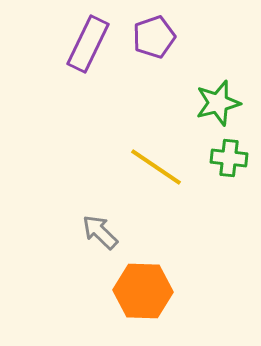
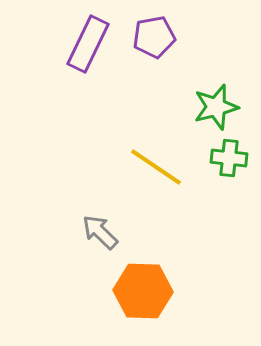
purple pentagon: rotated 9 degrees clockwise
green star: moved 2 px left, 4 px down
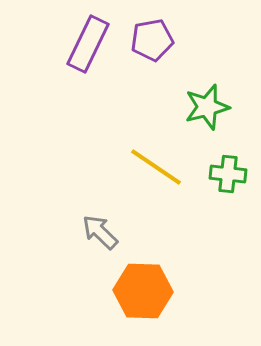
purple pentagon: moved 2 px left, 3 px down
green star: moved 9 px left
green cross: moved 1 px left, 16 px down
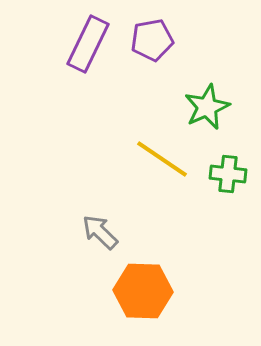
green star: rotated 9 degrees counterclockwise
yellow line: moved 6 px right, 8 px up
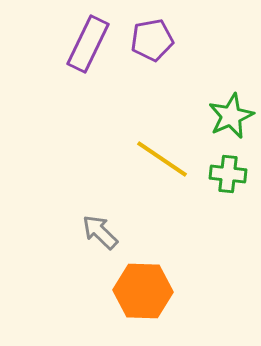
green star: moved 24 px right, 9 px down
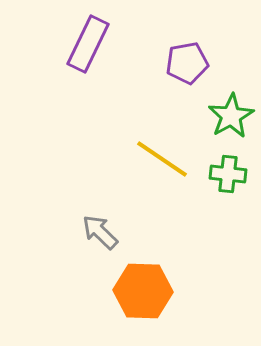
purple pentagon: moved 35 px right, 23 px down
green star: rotated 6 degrees counterclockwise
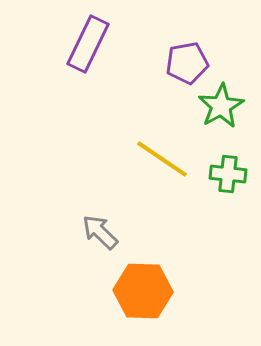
green star: moved 10 px left, 10 px up
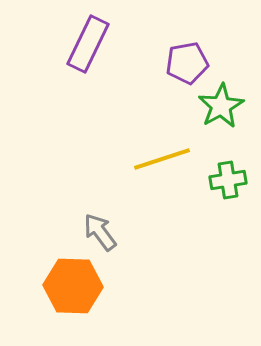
yellow line: rotated 52 degrees counterclockwise
green cross: moved 6 px down; rotated 15 degrees counterclockwise
gray arrow: rotated 9 degrees clockwise
orange hexagon: moved 70 px left, 5 px up
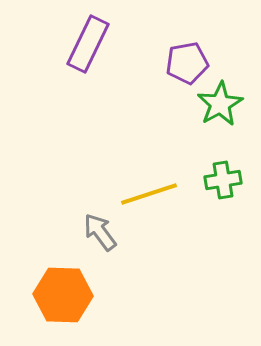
green star: moved 1 px left, 2 px up
yellow line: moved 13 px left, 35 px down
green cross: moved 5 px left
orange hexagon: moved 10 px left, 9 px down
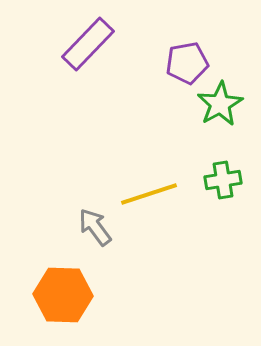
purple rectangle: rotated 18 degrees clockwise
gray arrow: moved 5 px left, 5 px up
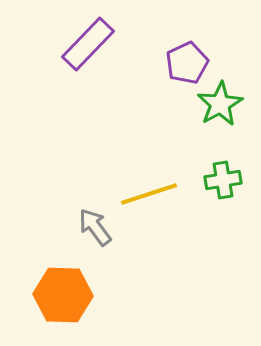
purple pentagon: rotated 15 degrees counterclockwise
